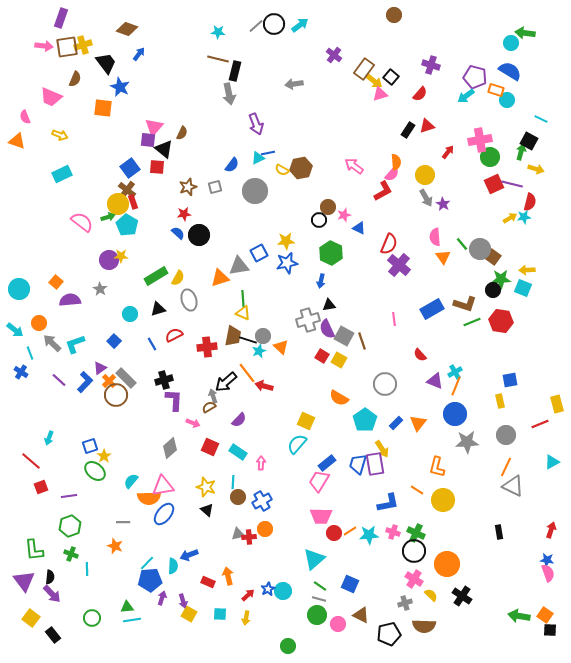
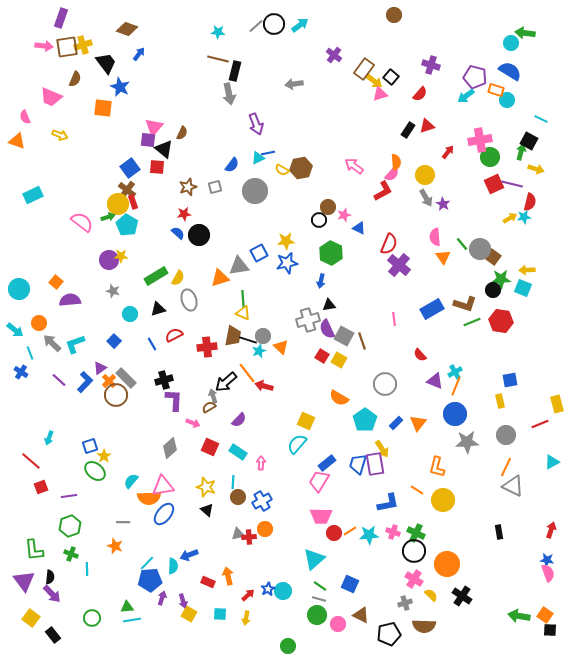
cyan rectangle at (62, 174): moved 29 px left, 21 px down
gray star at (100, 289): moved 13 px right, 2 px down; rotated 16 degrees counterclockwise
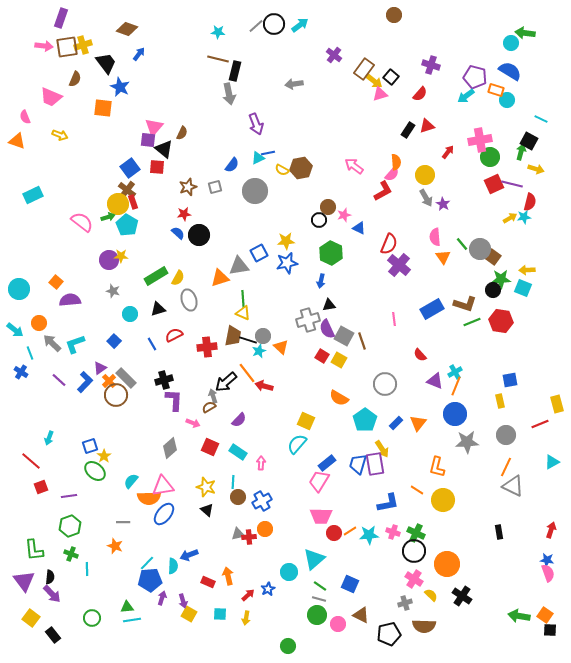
cyan circle at (283, 591): moved 6 px right, 19 px up
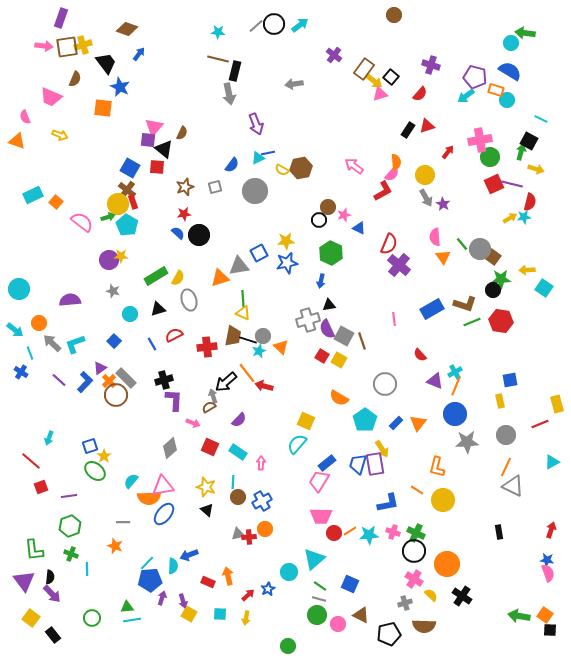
blue square at (130, 168): rotated 24 degrees counterclockwise
brown star at (188, 187): moved 3 px left
orange square at (56, 282): moved 80 px up
cyan square at (523, 288): moved 21 px right; rotated 12 degrees clockwise
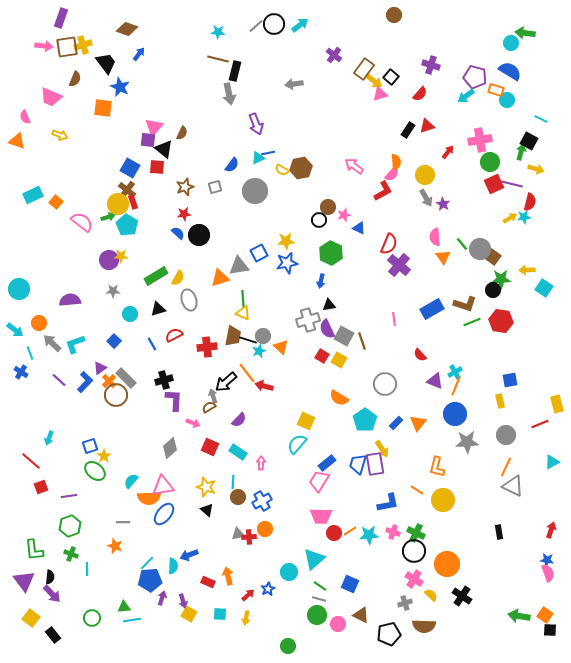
green circle at (490, 157): moved 5 px down
gray star at (113, 291): rotated 16 degrees counterclockwise
green triangle at (127, 607): moved 3 px left
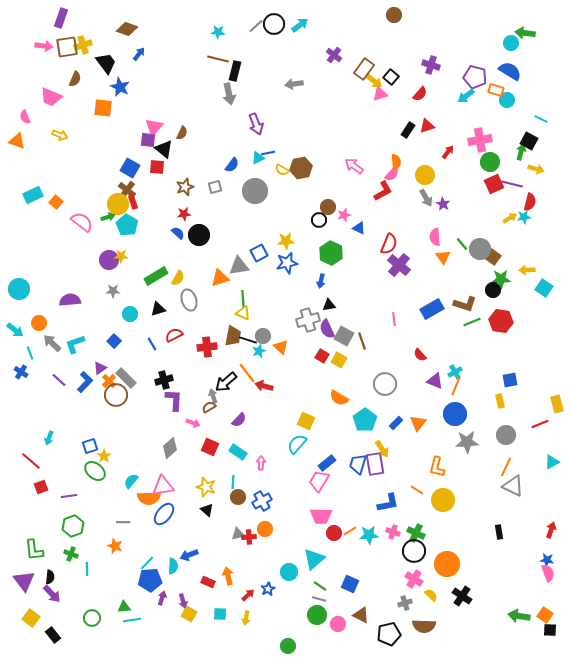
green hexagon at (70, 526): moved 3 px right
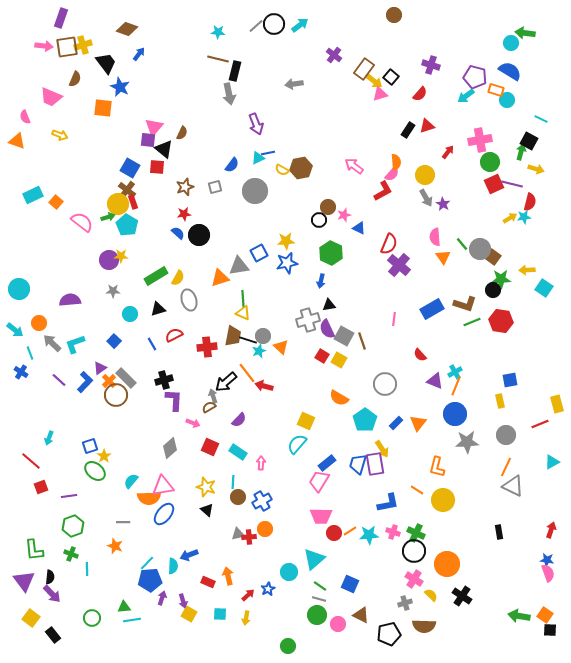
pink line at (394, 319): rotated 16 degrees clockwise
